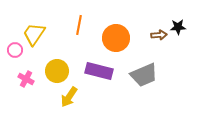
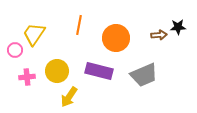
pink cross: moved 1 px right, 2 px up; rotated 35 degrees counterclockwise
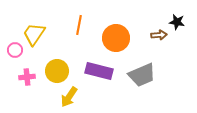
black star: moved 1 px left, 5 px up; rotated 14 degrees clockwise
gray trapezoid: moved 2 px left
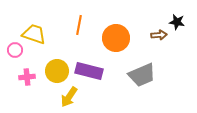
yellow trapezoid: rotated 75 degrees clockwise
purple rectangle: moved 10 px left
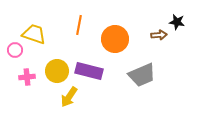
orange circle: moved 1 px left, 1 px down
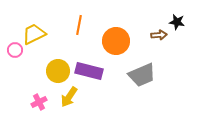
yellow trapezoid: rotated 45 degrees counterclockwise
orange circle: moved 1 px right, 2 px down
yellow circle: moved 1 px right
pink cross: moved 12 px right, 25 px down; rotated 21 degrees counterclockwise
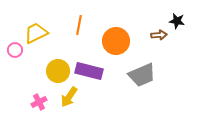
black star: moved 1 px up
yellow trapezoid: moved 2 px right, 1 px up
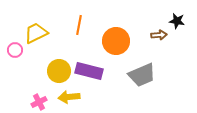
yellow circle: moved 1 px right
yellow arrow: rotated 50 degrees clockwise
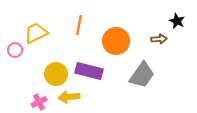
black star: rotated 14 degrees clockwise
brown arrow: moved 4 px down
yellow circle: moved 3 px left, 3 px down
gray trapezoid: rotated 32 degrees counterclockwise
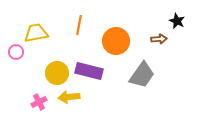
yellow trapezoid: rotated 15 degrees clockwise
pink circle: moved 1 px right, 2 px down
yellow circle: moved 1 px right, 1 px up
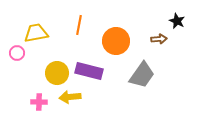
pink circle: moved 1 px right, 1 px down
yellow arrow: moved 1 px right
pink cross: rotated 28 degrees clockwise
